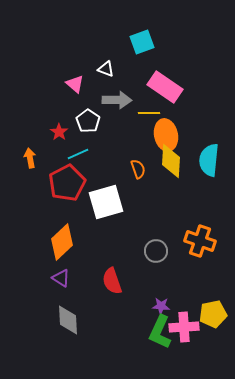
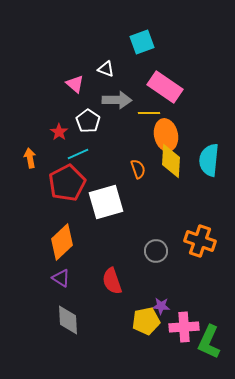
yellow pentagon: moved 67 px left, 7 px down
green L-shape: moved 49 px right, 10 px down
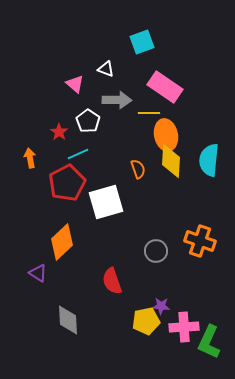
purple triangle: moved 23 px left, 5 px up
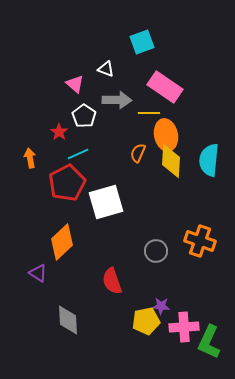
white pentagon: moved 4 px left, 5 px up
orange semicircle: moved 16 px up; rotated 138 degrees counterclockwise
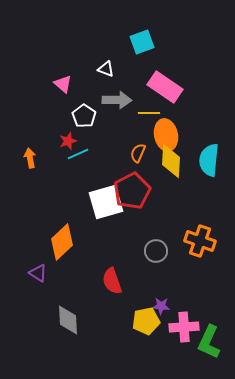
pink triangle: moved 12 px left
red star: moved 9 px right, 9 px down; rotated 18 degrees clockwise
red pentagon: moved 65 px right, 8 px down
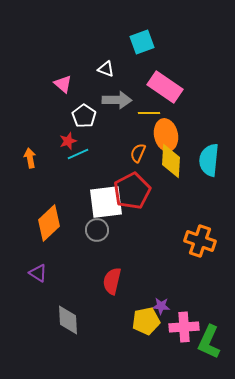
white square: rotated 9 degrees clockwise
orange diamond: moved 13 px left, 19 px up
gray circle: moved 59 px left, 21 px up
red semicircle: rotated 32 degrees clockwise
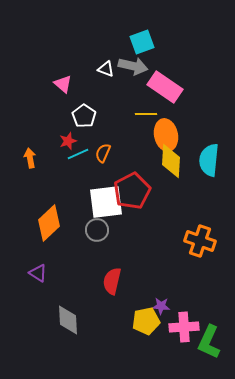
gray arrow: moved 16 px right, 34 px up; rotated 12 degrees clockwise
yellow line: moved 3 px left, 1 px down
orange semicircle: moved 35 px left
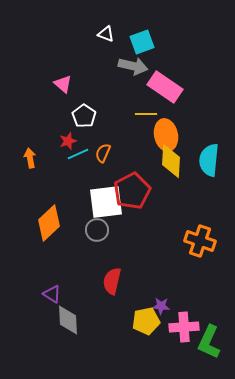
white triangle: moved 35 px up
purple triangle: moved 14 px right, 21 px down
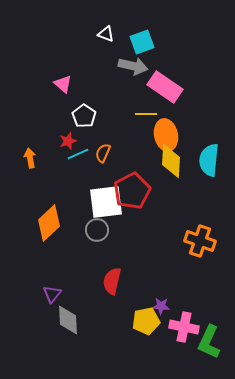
purple triangle: rotated 36 degrees clockwise
pink cross: rotated 16 degrees clockwise
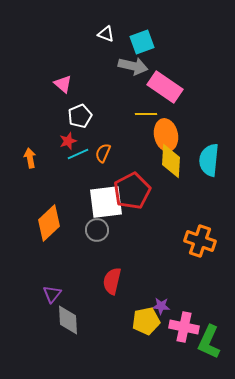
white pentagon: moved 4 px left; rotated 15 degrees clockwise
